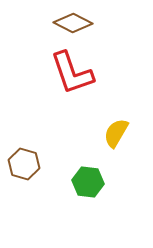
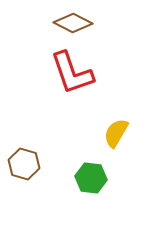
green hexagon: moved 3 px right, 4 px up
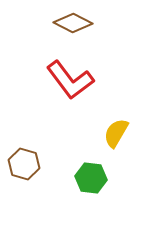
red L-shape: moved 2 px left, 7 px down; rotated 18 degrees counterclockwise
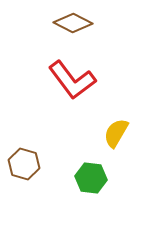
red L-shape: moved 2 px right
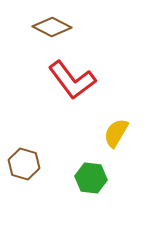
brown diamond: moved 21 px left, 4 px down
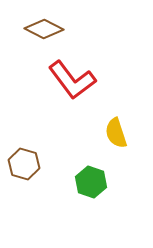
brown diamond: moved 8 px left, 2 px down
yellow semicircle: rotated 48 degrees counterclockwise
green hexagon: moved 4 px down; rotated 12 degrees clockwise
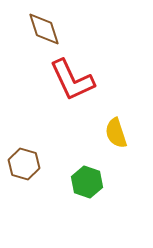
brown diamond: rotated 45 degrees clockwise
red L-shape: rotated 12 degrees clockwise
green hexagon: moved 4 px left
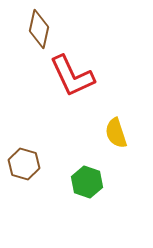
brown diamond: moved 5 px left; rotated 30 degrees clockwise
red L-shape: moved 4 px up
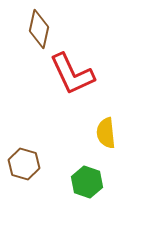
red L-shape: moved 2 px up
yellow semicircle: moved 10 px left; rotated 12 degrees clockwise
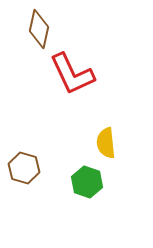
yellow semicircle: moved 10 px down
brown hexagon: moved 4 px down
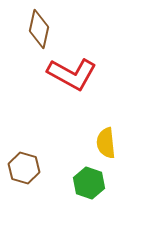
red L-shape: rotated 36 degrees counterclockwise
green hexagon: moved 2 px right, 1 px down
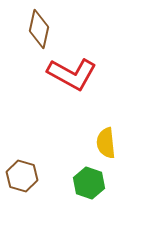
brown hexagon: moved 2 px left, 8 px down
